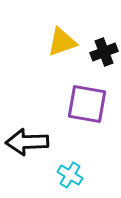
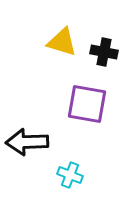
yellow triangle: rotated 36 degrees clockwise
black cross: rotated 32 degrees clockwise
cyan cross: rotated 10 degrees counterclockwise
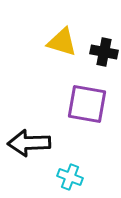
black arrow: moved 2 px right, 1 px down
cyan cross: moved 2 px down
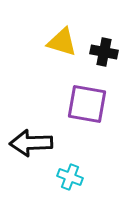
black arrow: moved 2 px right
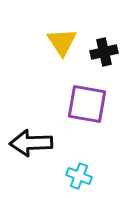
yellow triangle: rotated 40 degrees clockwise
black cross: rotated 24 degrees counterclockwise
cyan cross: moved 9 px right, 1 px up
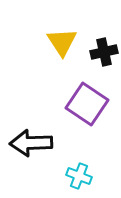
purple square: rotated 24 degrees clockwise
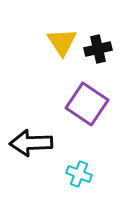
black cross: moved 6 px left, 3 px up
cyan cross: moved 2 px up
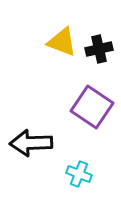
yellow triangle: rotated 36 degrees counterclockwise
black cross: moved 1 px right
purple square: moved 5 px right, 3 px down
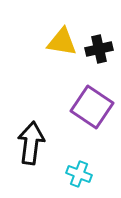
yellow triangle: rotated 12 degrees counterclockwise
black arrow: rotated 99 degrees clockwise
